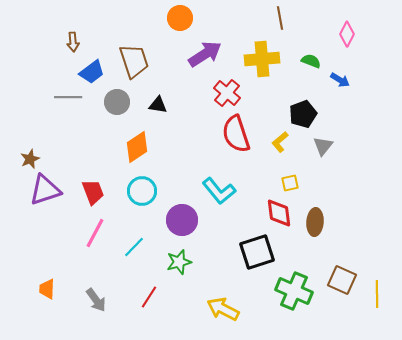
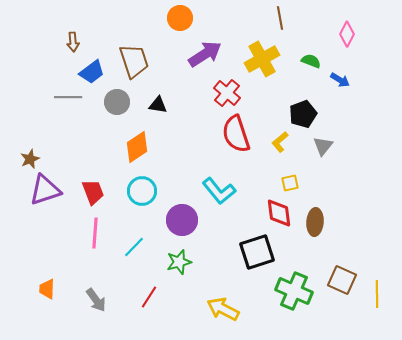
yellow cross: rotated 24 degrees counterclockwise
pink line: rotated 24 degrees counterclockwise
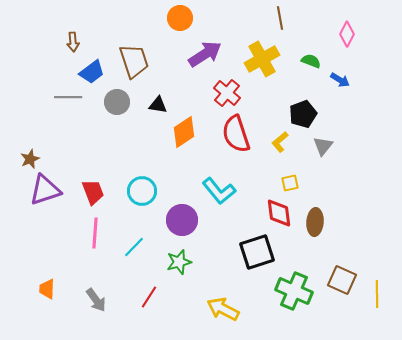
orange diamond: moved 47 px right, 15 px up
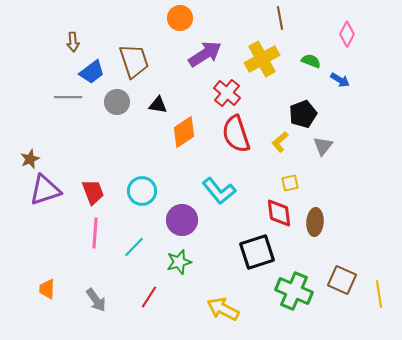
yellow line: moved 2 px right; rotated 8 degrees counterclockwise
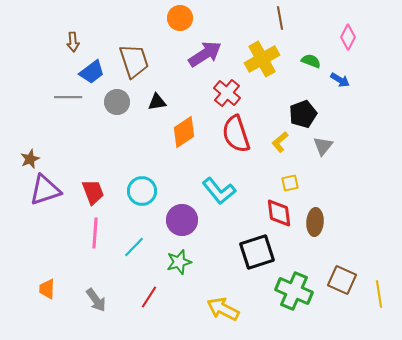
pink diamond: moved 1 px right, 3 px down
black triangle: moved 1 px left, 3 px up; rotated 18 degrees counterclockwise
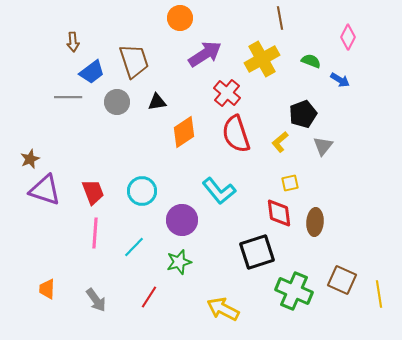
purple triangle: rotated 36 degrees clockwise
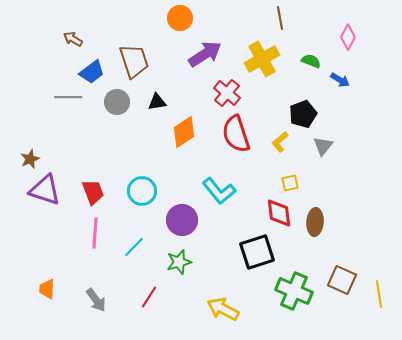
brown arrow: moved 3 px up; rotated 126 degrees clockwise
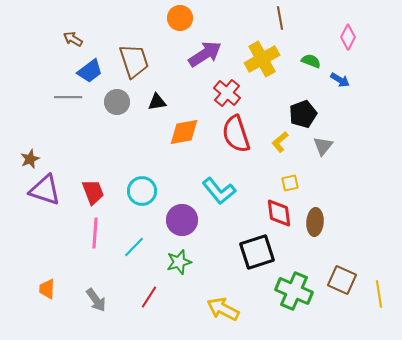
blue trapezoid: moved 2 px left, 1 px up
orange diamond: rotated 24 degrees clockwise
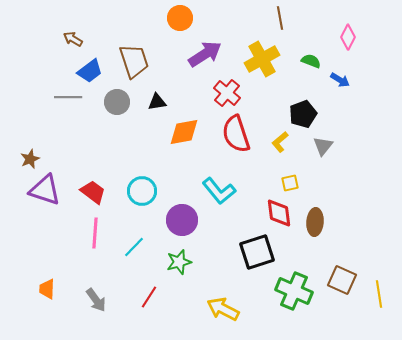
red trapezoid: rotated 32 degrees counterclockwise
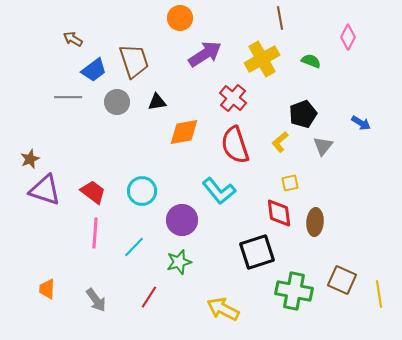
blue trapezoid: moved 4 px right, 1 px up
blue arrow: moved 21 px right, 43 px down
red cross: moved 6 px right, 5 px down
red semicircle: moved 1 px left, 11 px down
green cross: rotated 12 degrees counterclockwise
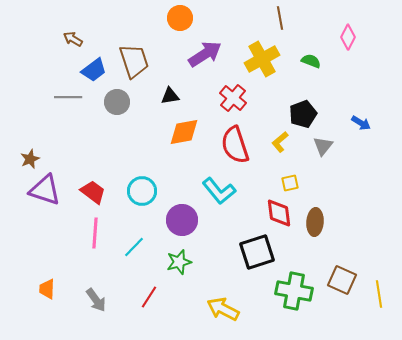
black triangle: moved 13 px right, 6 px up
